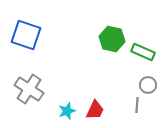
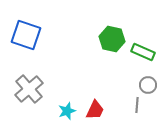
gray cross: rotated 16 degrees clockwise
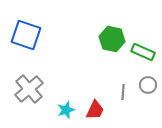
gray line: moved 14 px left, 13 px up
cyan star: moved 1 px left, 1 px up
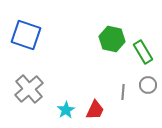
green rectangle: rotated 35 degrees clockwise
cyan star: rotated 12 degrees counterclockwise
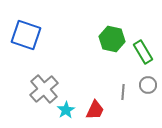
gray cross: moved 15 px right
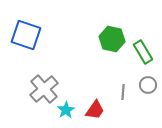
red trapezoid: rotated 10 degrees clockwise
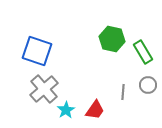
blue square: moved 11 px right, 16 px down
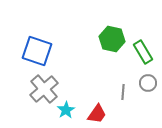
gray circle: moved 2 px up
red trapezoid: moved 2 px right, 4 px down
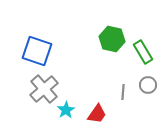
gray circle: moved 2 px down
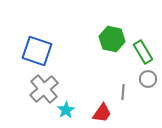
gray circle: moved 6 px up
red trapezoid: moved 5 px right, 1 px up
